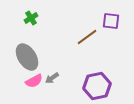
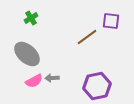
gray ellipse: moved 3 px up; rotated 16 degrees counterclockwise
gray arrow: rotated 32 degrees clockwise
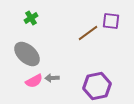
brown line: moved 1 px right, 4 px up
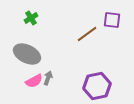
purple square: moved 1 px right, 1 px up
brown line: moved 1 px left, 1 px down
gray ellipse: rotated 16 degrees counterclockwise
gray arrow: moved 4 px left; rotated 112 degrees clockwise
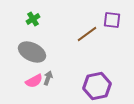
green cross: moved 2 px right, 1 px down
gray ellipse: moved 5 px right, 2 px up
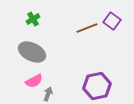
purple square: moved 1 px down; rotated 30 degrees clockwise
brown line: moved 6 px up; rotated 15 degrees clockwise
gray arrow: moved 16 px down
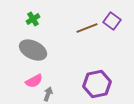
gray ellipse: moved 1 px right, 2 px up
purple hexagon: moved 2 px up
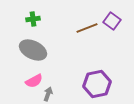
green cross: rotated 24 degrees clockwise
